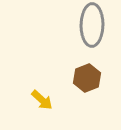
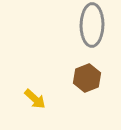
yellow arrow: moved 7 px left, 1 px up
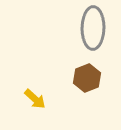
gray ellipse: moved 1 px right, 3 px down
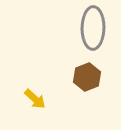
brown hexagon: moved 1 px up
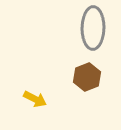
yellow arrow: rotated 15 degrees counterclockwise
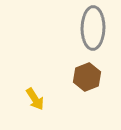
yellow arrow: rotated 30 degrees clockwise
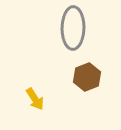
gray ellipse: moved 20 px left
